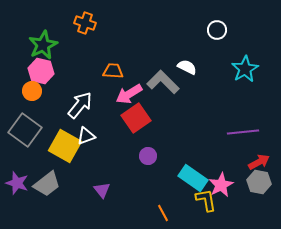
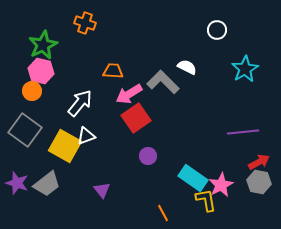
white arrow: moved 2 px up
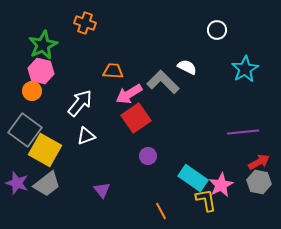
yellow square: moved 20 px left, 4 px down
orange line: moved 2 px left, 2 px up
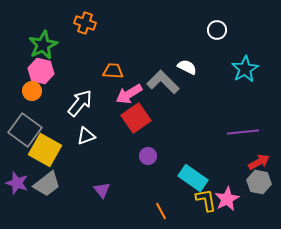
pink star: moved 6 px right, 14 px down
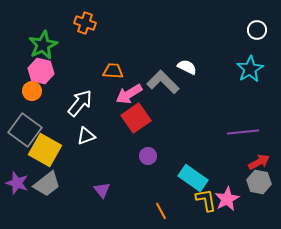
white circle: moved 40 px right
cyan star: moved 5 px right
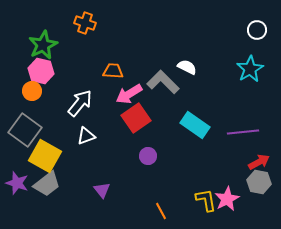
yellow square: moved 6 px down
cyan rectangle: moved 2 px right, 53 px up
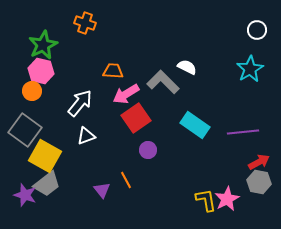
pink arrow: moved 3 px left
purple circle: moved 6 px up
purple star: moved 8 px right, 12 px down
orange line: moved 35 px left, 31 px up
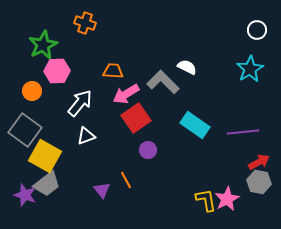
pink hexagon: moved 16 px right; rotated 15 degrees counterclockwise
